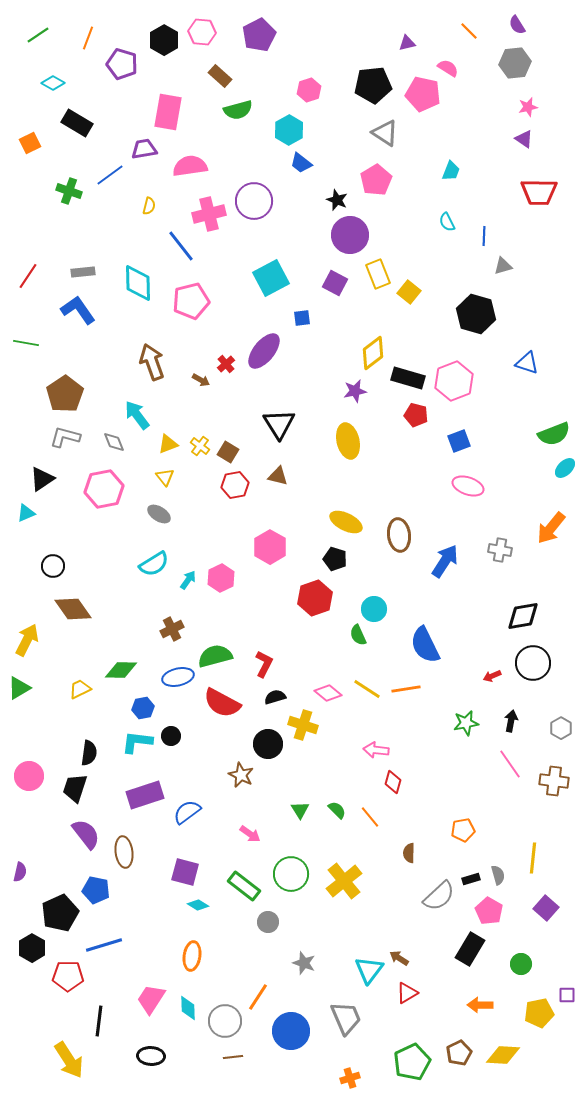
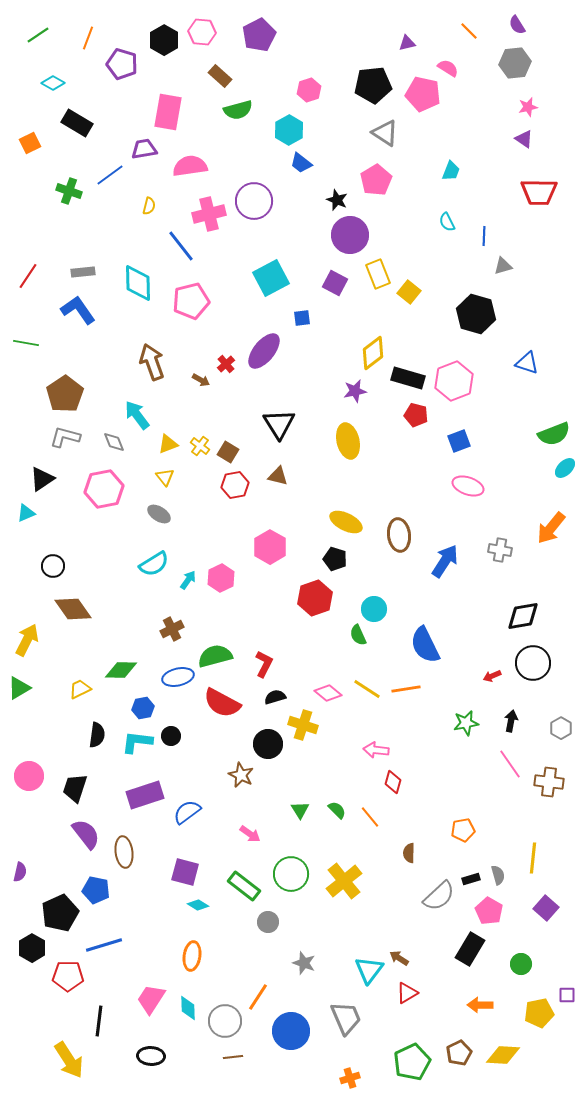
black semicircle at (89, 753): moved 8 px right, 18 px up
brown cross at (554, 781): moved 5 px left, 1 px down
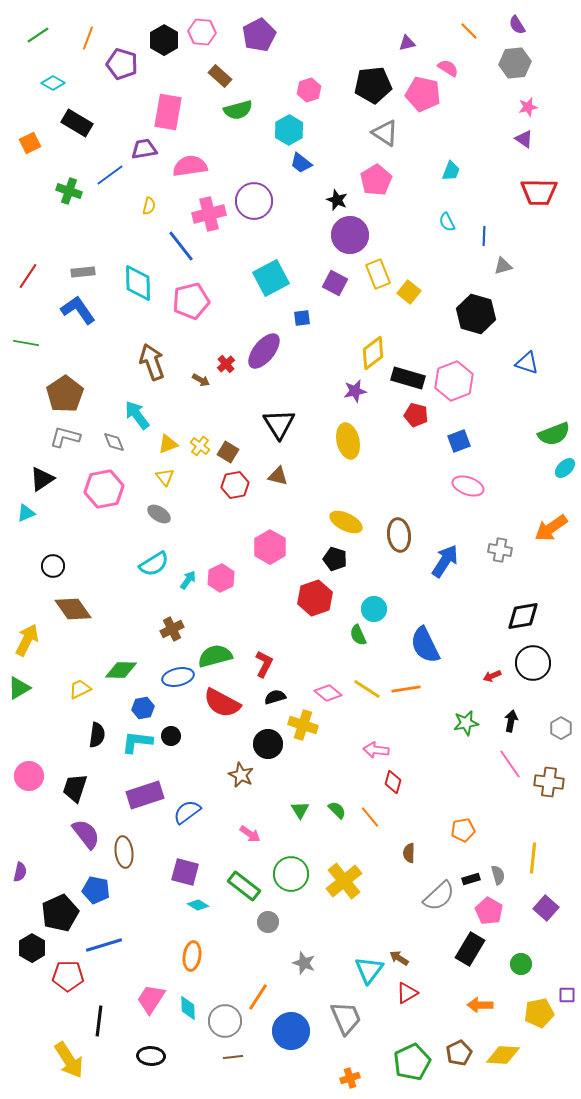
orange arrow at (551, 528): rotated 16 degrees clockwise
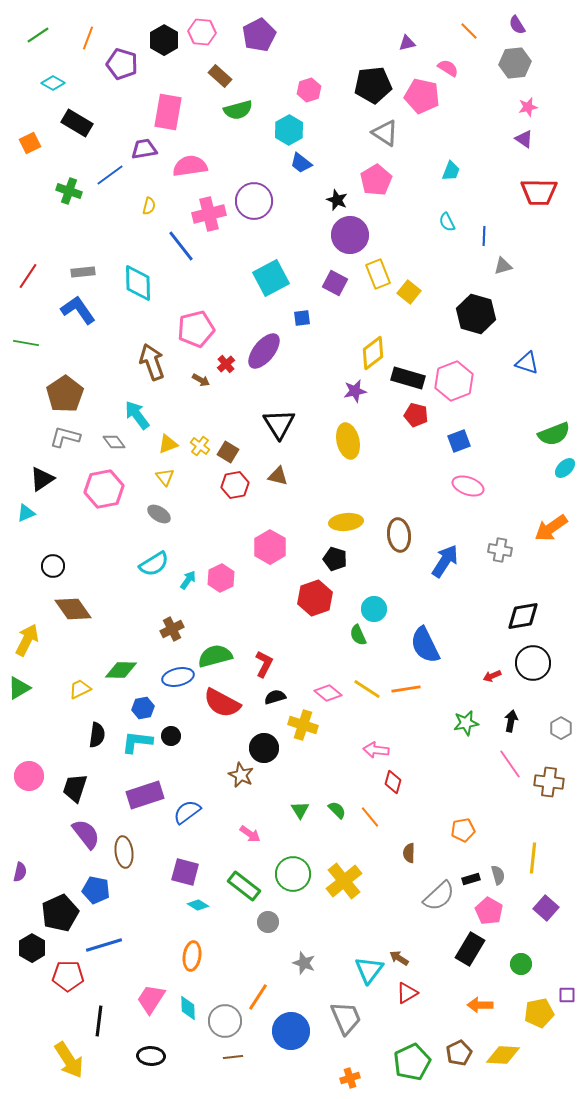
pink pentagon at (423, 94): moved 1 px left, 2 px down
pink pentagon at (191, 301): moved 5 px right, 28 px down
gray diamond at (114, 442): rotated 15 degrees counterclockwise
yellow ellipse at (346, 522): rotated 32 degrees counterclockwise
black circle at (268, 744): moved 4 px left, 4 px down
green circle at (291, 874): moved 2 px right
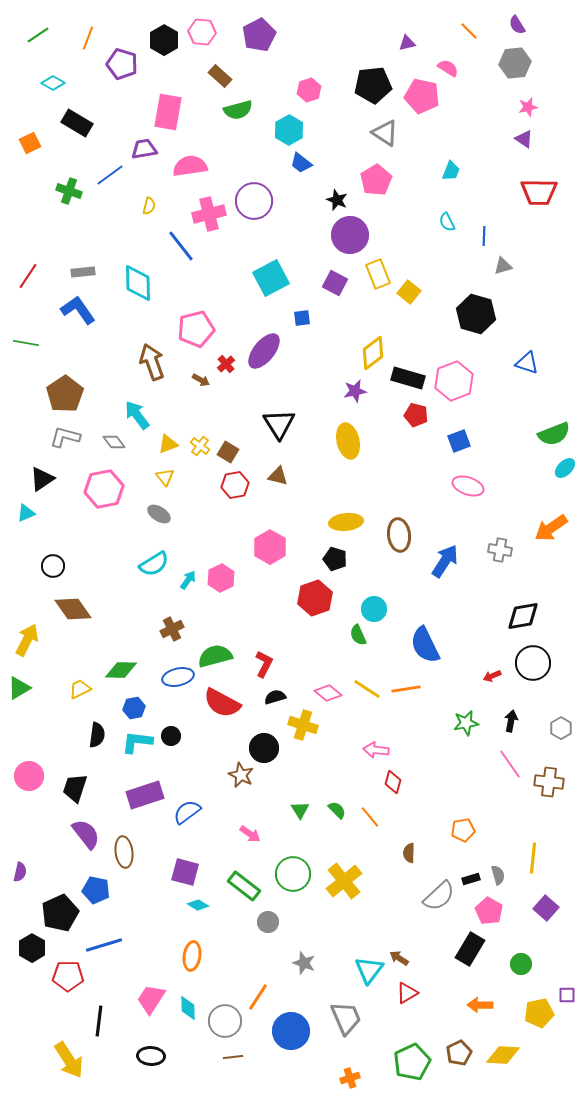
blue hexagon at (143, 708): moved 9 px left
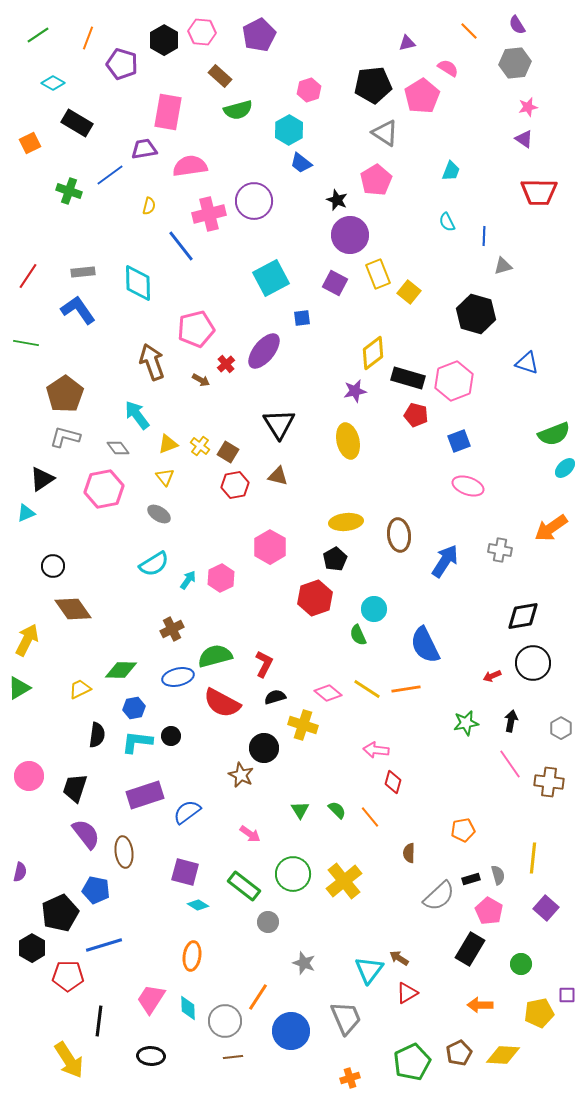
pink pentagon at (422, 96): rotated 28 degrees clockwise
gray diamond at (114, 442): moved 4 px right, 6 px down
black pentagon at (335, 559): rotated 25 degrees clockwise
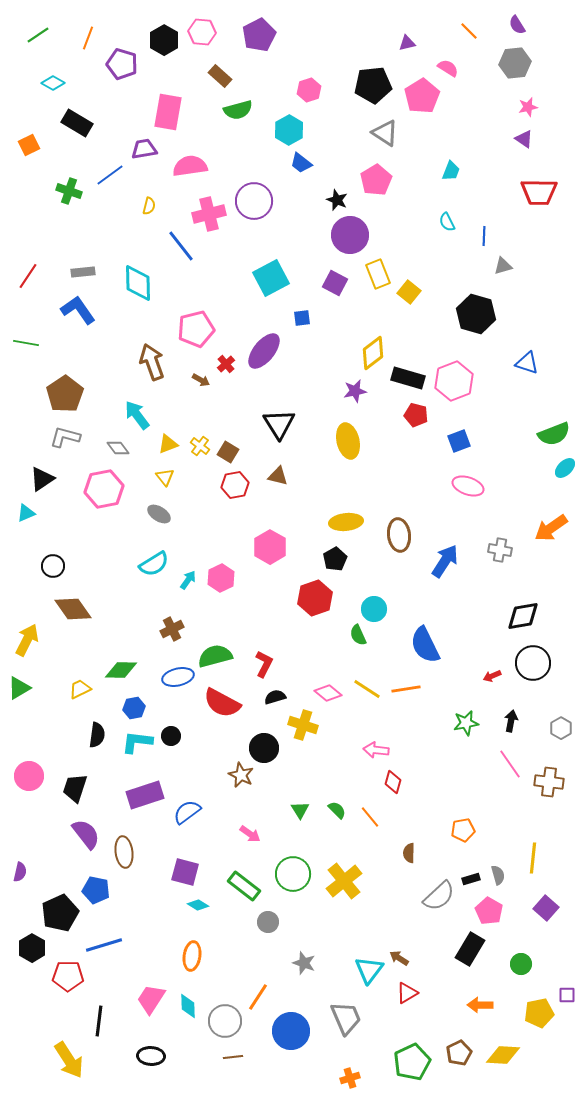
orange square at (30, 143): moved 1 px left, 2 px down
cyan diamond at (188, 1008): moved 2 px up
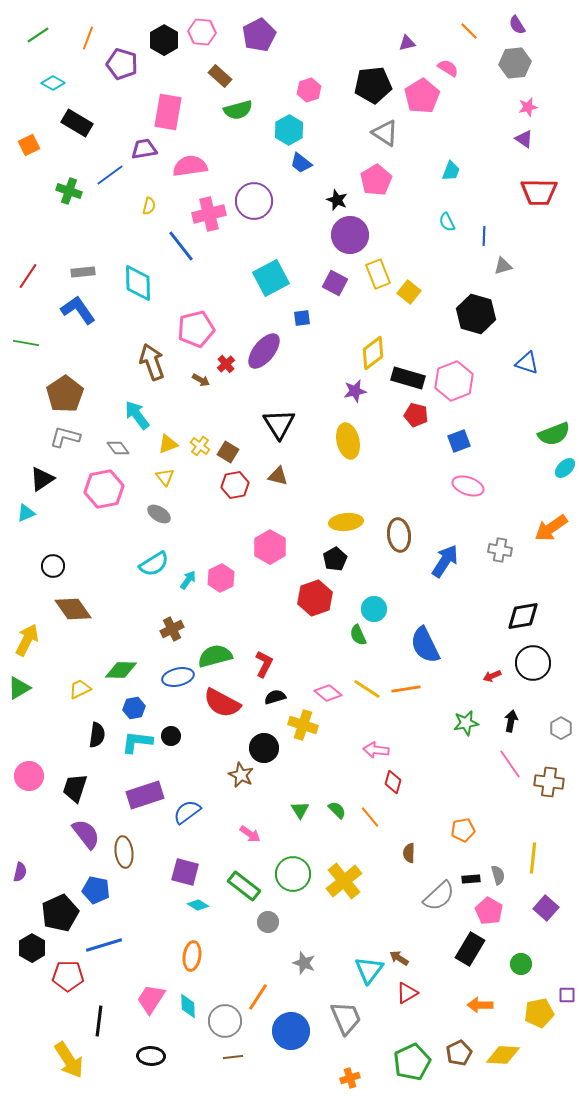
black rectangle at (471, 879): rotated 12 degrees clockwise
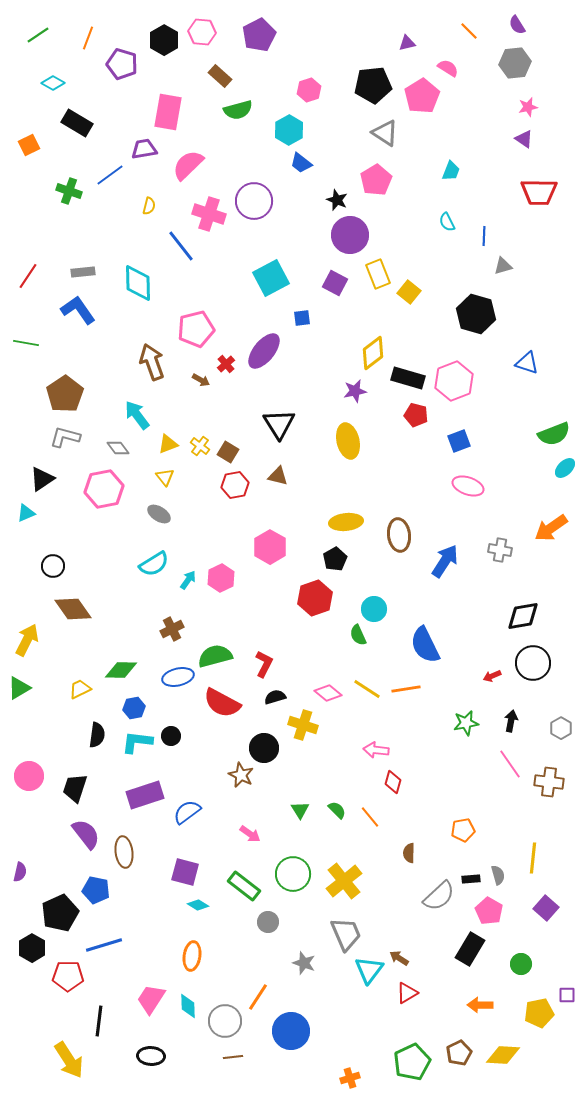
pink semicircle at (190, 166): moved 2 px left, 1 px up; rotated 36 degrees counterclockwise
pink cross at (209, 214): rotated 32 degrees clockwise
gray trapezoid at (346, 1018): moved 84 px up
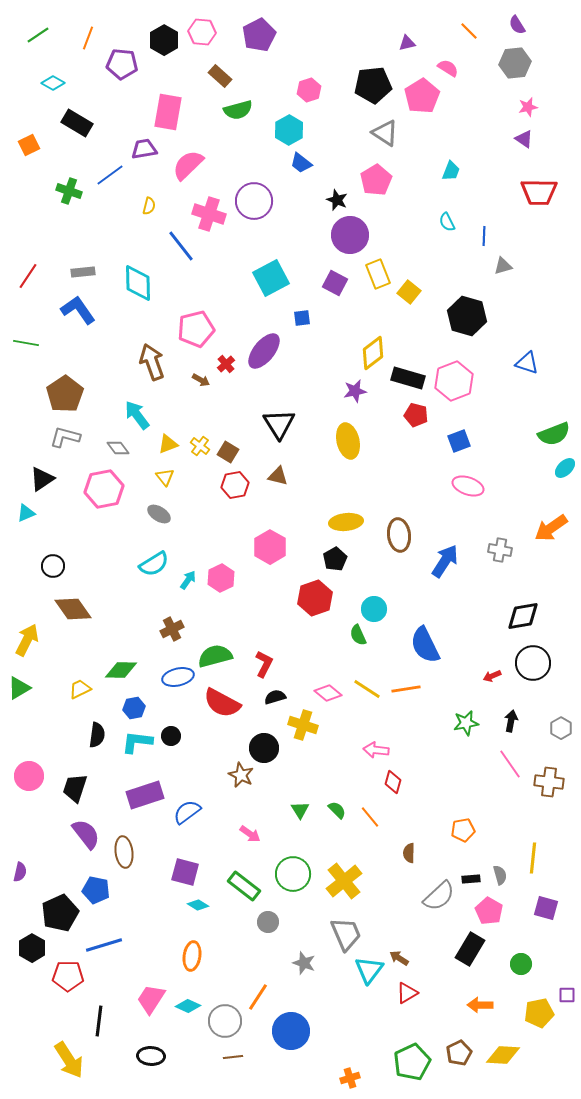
purple pentagon at (122, 64): rotated 12 degrees counterclockwise
black hexagon at (476, 314): moved 9 px left, 2 px down
gray semicircle at (498, 875): moved 2 px right
purple square at (546, 908): rotated 25 degrees counterclockwise
cyan diamond at (188, 1006): rotated 65 degrees counterclockwise
